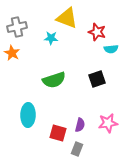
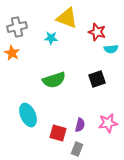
cyan ellipse: rotated 25 degrees counterclockwise
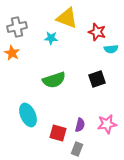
pink star: moved 1 px left, 1 px down
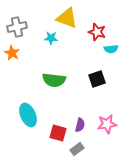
green semicircle: rotated 25 degrees clockwise
gray rectangle: rotated 32 degrees clockwise
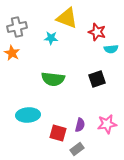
green semicircle: moved 1 px left, 1 px up
cyan ellipse: rotated 70 degrees counterclockwise
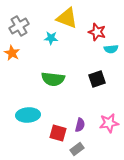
gray cross: moved 2 px right, 1 px up; rotated 18 degrees counterclockwise
pink star: moved 2 px right, 1 px up
